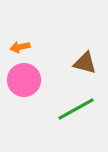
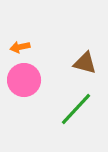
green line: rotated 18 degrees counterclockwise
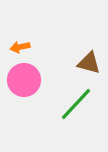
brown triangle: moved 4 px right
green line: moved 5 px up
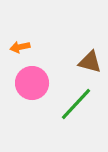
brown triangle: moved 1 px right, 1 px up
pink circle: moved 8 px right, 3 px down
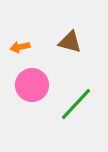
brown triangle: moved 20 px left, 20 px up
pink circle: moved 2 px down
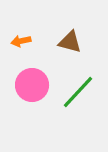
orange arrow: moved 1 px right, 6 px up
green line: moved 2 px right, 12 px up
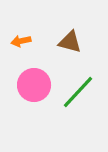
pink circle: moved 2 px right
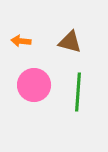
orange arrow: rotated 18 degrees clockwise
green line: rotated 39 degrees counterclockwise
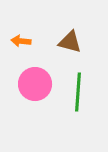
pink circle: moved 1 px right, 1 px up
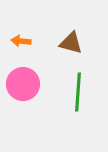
brown triangle: moved 1 px right, 1 px down
pink circle: moved 12 px left
